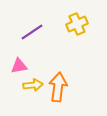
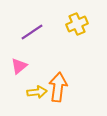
pink triangle: rotated 30 degrees counterclockwise
yellow arrow: moved 4 px right, 7 px down
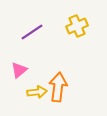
yellow cross: moved 2 px down
pink triangle: moved 4 px down
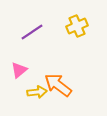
orange arrow: moved 2 px up; rotated 60 degrees counterclockwise
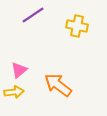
yellow cross: rotated 35 degrees clockwise
purple line: moved 1 px right, 17 px up
yellow arrow: moved 23 px left
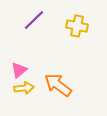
purple line: moved 1 px right, 5 px down; rotated 10 degrees counterclockwise
yellow arrow: moved 10 px right, 4 px up
